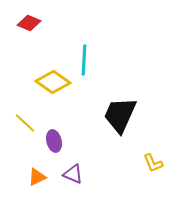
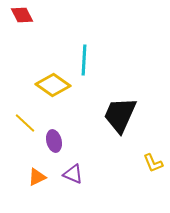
red diamond: moved 7 px left, 8 px up; rotated 40 degrees clockwise
yellow diamond: moved 3 px down
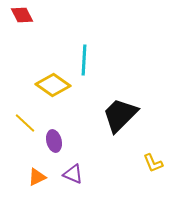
black trapezoid: rotated 21 degrees clockwise
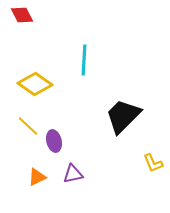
yellow diamond: moved 18 px left, 1 px up
black trapezoid: moved 3 px right, 1 px down
yellow line: moved 3 px right, 3 px down
purple triangle: rotated 35 degrees counterclockwise
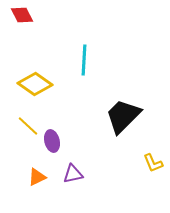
purple ellipse: moved 2 px left
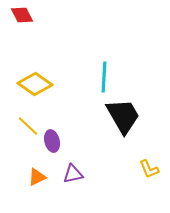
cyan line: moved 20 px right, 17 px down
black trapezoid: rotated 105 degrees clockwise
yellow L-shape: moved 4 px left, 6 px down
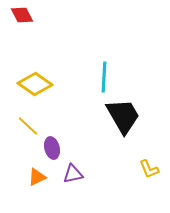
purple ellipse: moved 7 px down
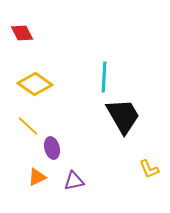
red diamond: moved 18 px down
purple triangle: moved 1 px right, 7 px down
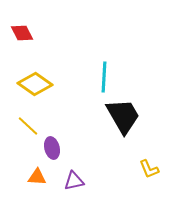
orange triangle: rotated 30 degrees clockwise
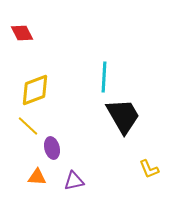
yellow diamond: moved 6 px down; rotated 56 degrees counterclockwise
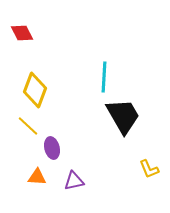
yellow diamond: rotated 48 degrees counterclockwise
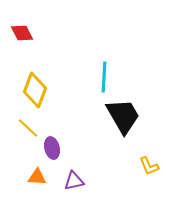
yellow line: moved 2 px down
yellow L-shape: moved 3 px up
